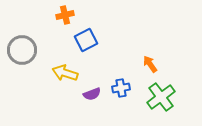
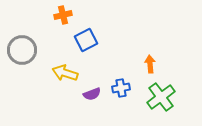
orange cross: moved 2 px left
orange arrow: rotated 30 degrees clockwise
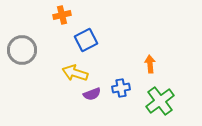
orange cross: moved 1 px left
yellow arrow: moved 10 px right
green cross: moved 1 px left, 4 px down
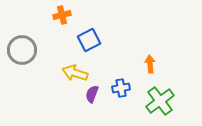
blue square: moved 3 px right
purple semicircle: rotated 132 degrees clockwise
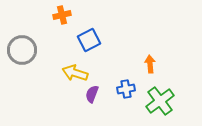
blue cross: moved 5 px right, 1 px down
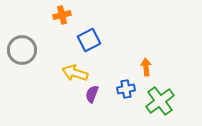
orange arrow: moved 4 px left, 3 px down
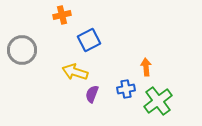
yellow arrow: moved 1 px up
green cross: moved 2 px left
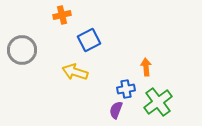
purple semicircle: moved 24 px right, 16 px down
green cross: moved 1 px down
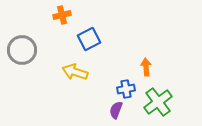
blue square: moved 1 px up
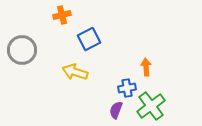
blue cross: moved 1 px right, 1 px up
green cross: moved 7 px left, 4 px down
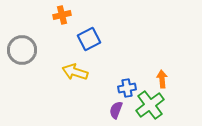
orange arrow: moved 16 px right, 12 px down
green cross: moved 1 px left, 1 px up
